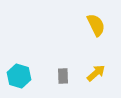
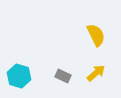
yellow semicircle: moved 10 px down
gray rectangle: rotated 63 degrees counterclockwise
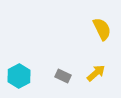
yellow semicircle: moved 6 px right, 6 px up
cyan hexagon: rotated 15 degrees clockwise
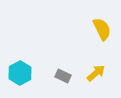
cyan hexagon: moved 1 px right, 3 px up
